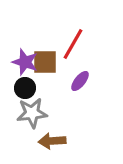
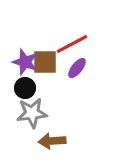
red line: moved 1 px left; rotated 32 degrees clockwise
purple ellipse: moved 3 px left, 13 px up
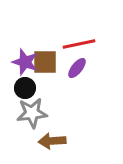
red line: moved 7 px right; rotated 16 degrees clockwise
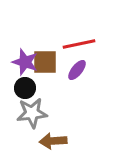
purple ellipse: moved 2 px down
brown arrow: moved 1 px right
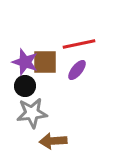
black circle: moved 2 px up
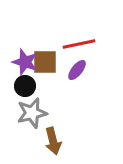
gray star: rotated 8 degrees counterclockwise
brown arrow: rotated 100 degrees counterclockwise
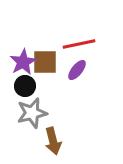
purple star: moved 2 px left; rotated 24 degrees clockwise
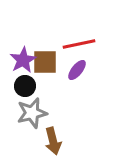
purple star: moved 2 px up
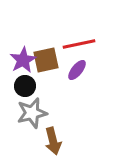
brown square: moved 1 px right, 2 px up; rotated 12 degrees counterclockwise
